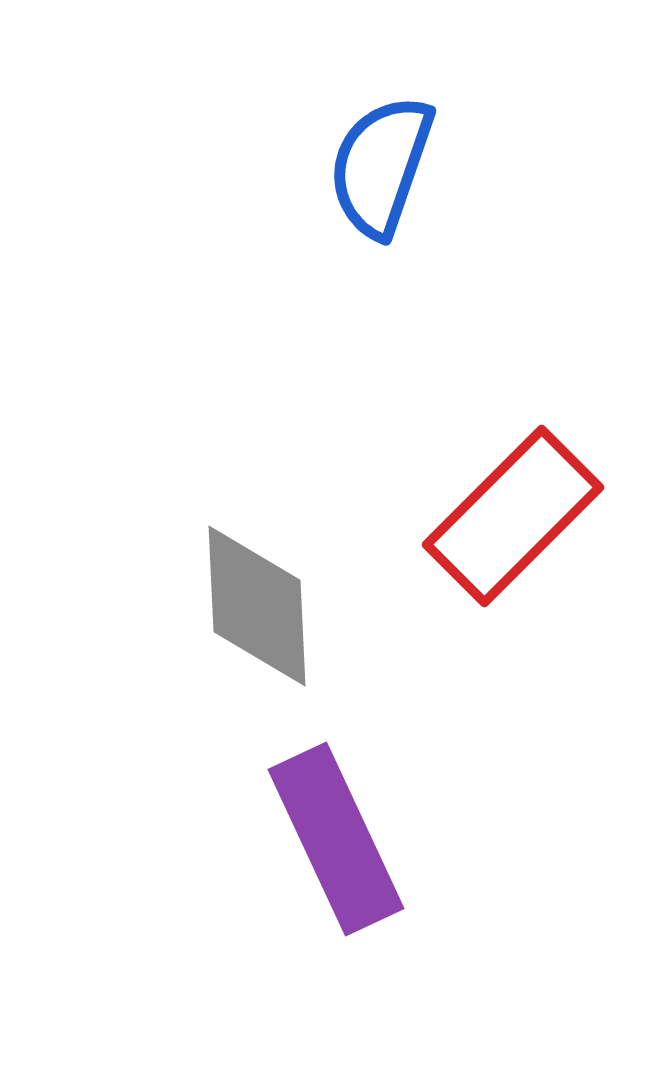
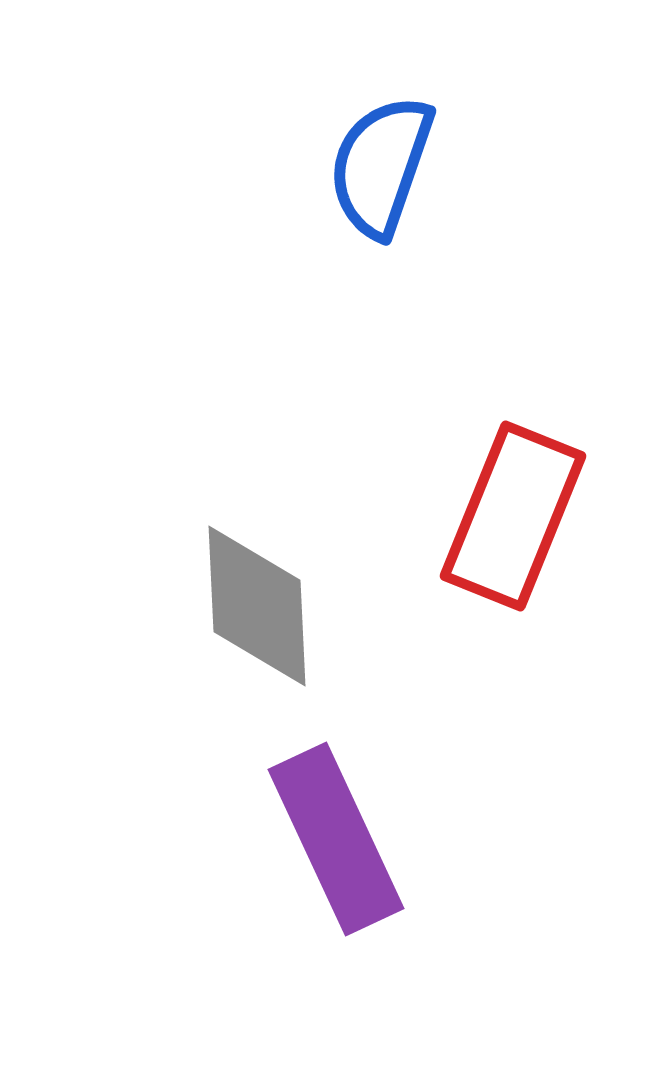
red rectangle: rotated 23 degrees counterclockwise
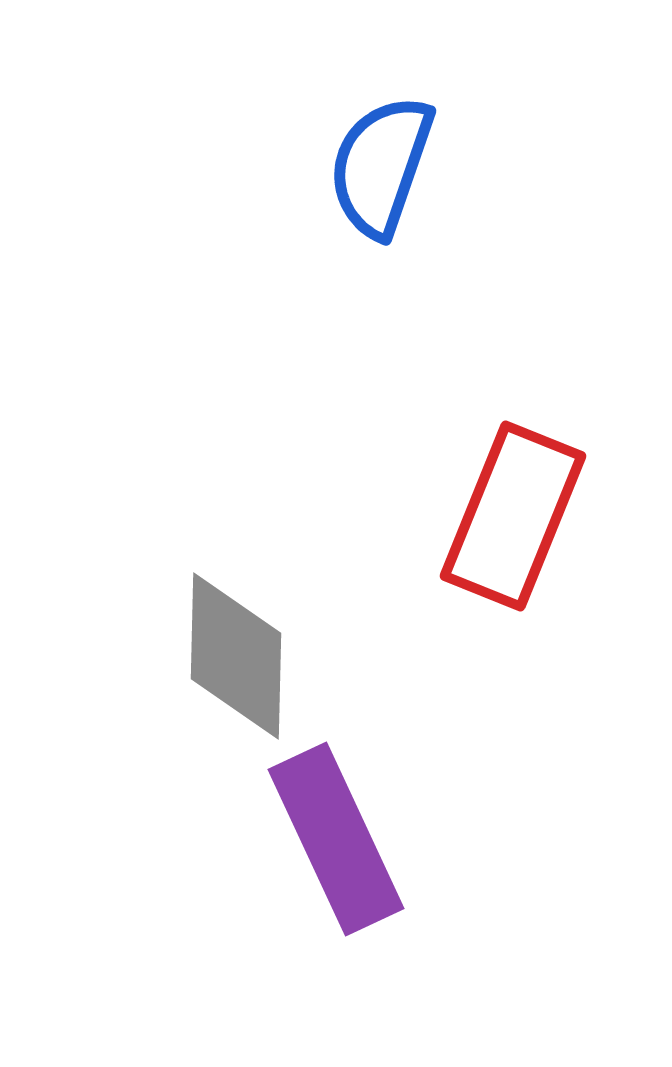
gray diamond: moved 21 px left, 50 px down; rotated 4 degrees clockwise
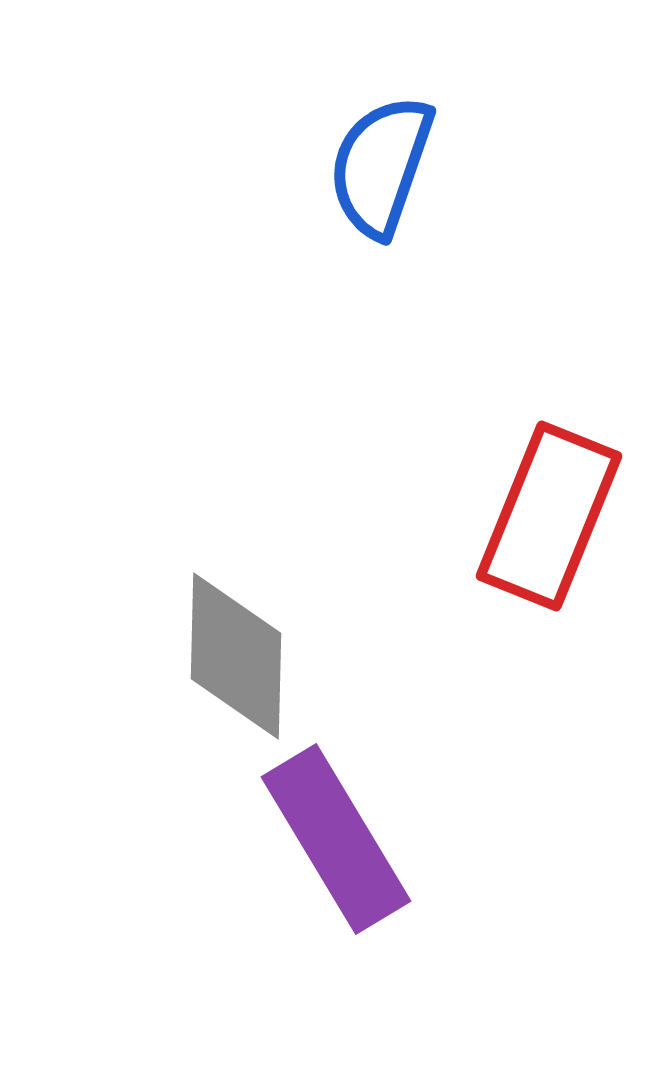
red rectangle: moved 36 px right
purple rectangle: rotated 6 degrees counterclockwise
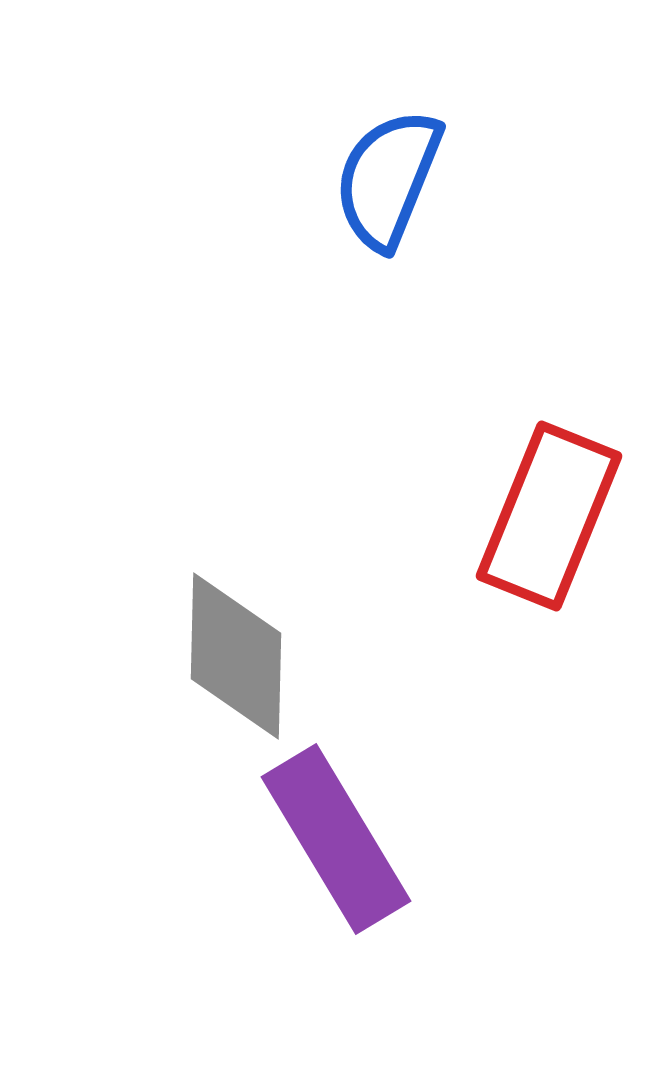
blue semicircle: moved 7 px right, 13 px down; rotated 3 degrees clockwise
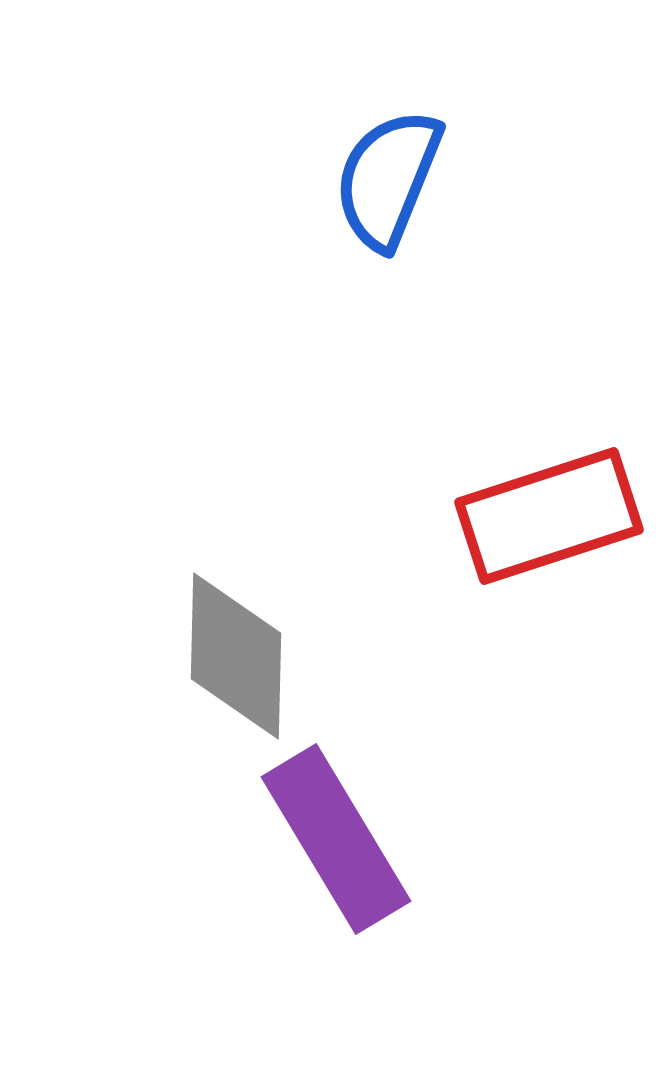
red rectangle: rotated 50 degrees clockwise
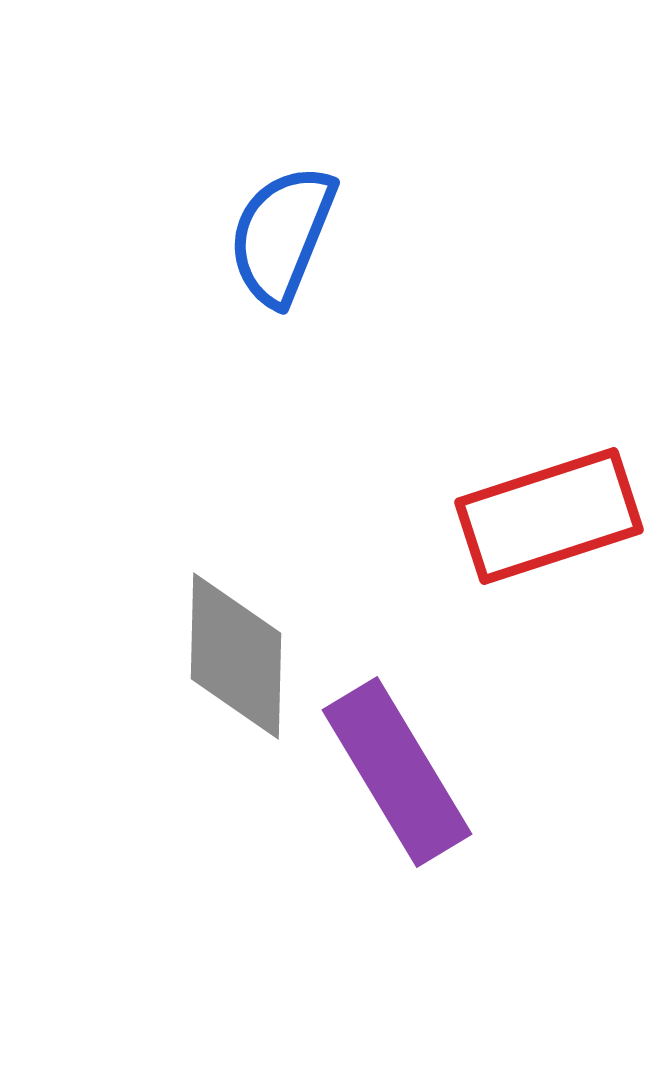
blue semicircle: moved 106 px left, 56 px down
purple rectangle: moved 61 px right, 67 px up
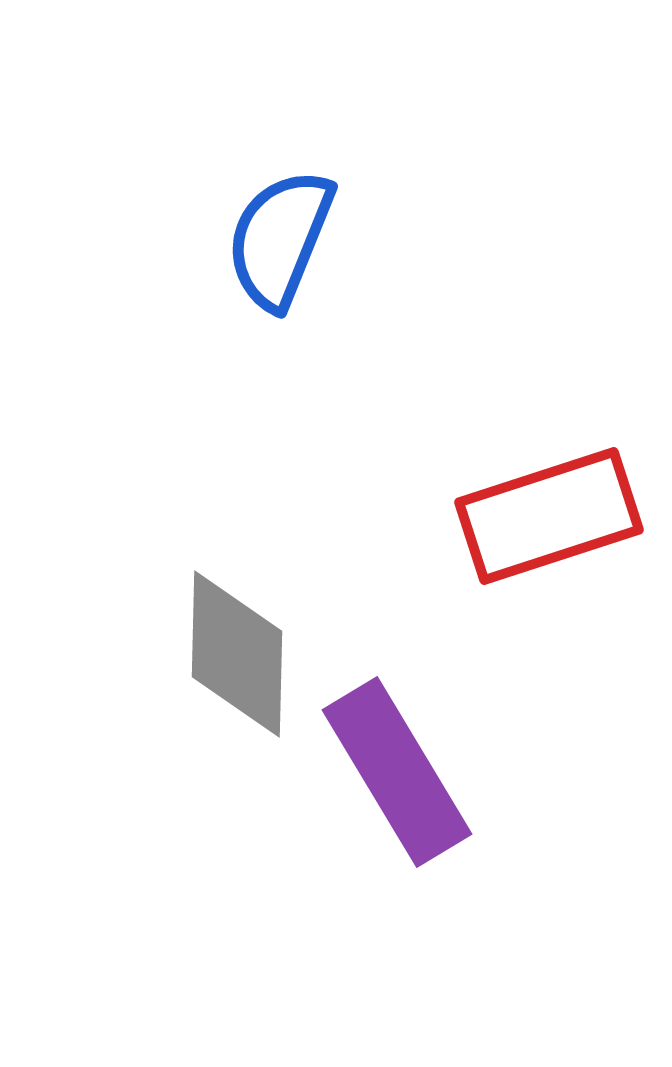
blue semicircle: moved 2 px left, 4 px down
gray diamond: moved 1 px right, 2 px up
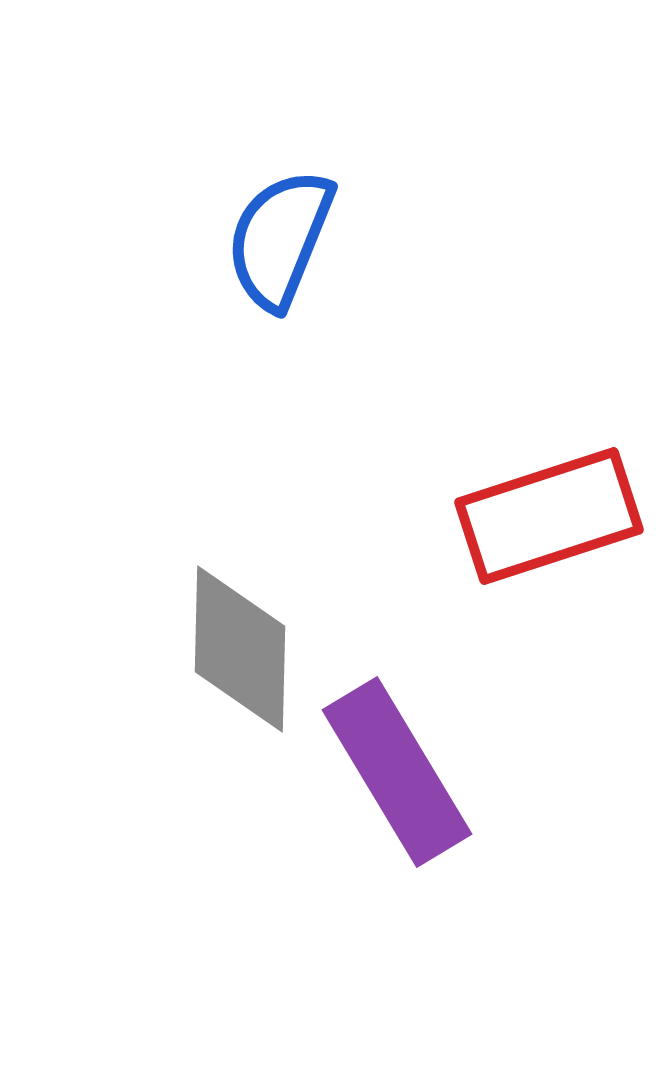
gray diamond: moved 3 px right, 5 px up
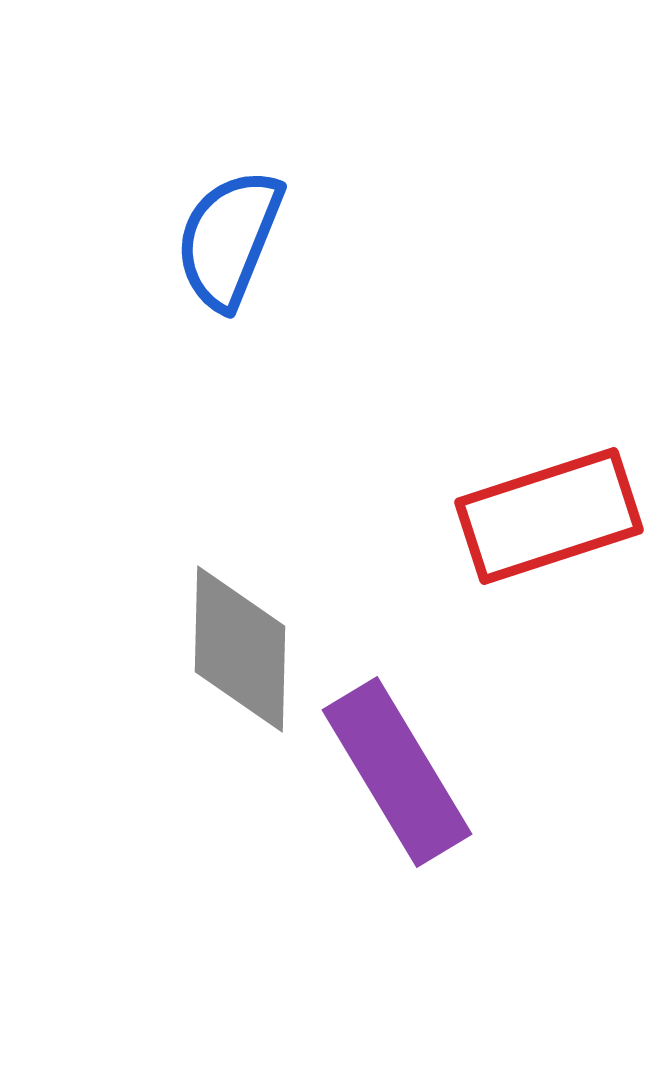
blue semicircle: moved 51 px left
